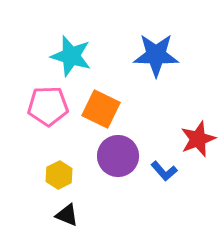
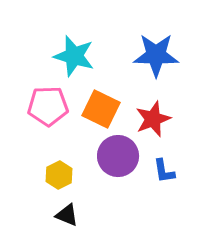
cyan star: moved 3 px right
red star: moved 45 px left, 20 px up
blue L-shape: rotated 32 degrees clockwise
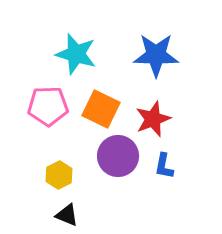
cyan star: moved 2 px right, 2 px up
blue L-shape: moved 5 px up; rotated 20 degrees clockwise
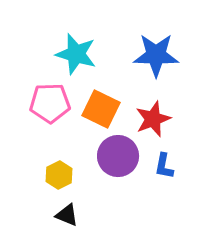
pink pentagon: moved 2 px right, 3 px up
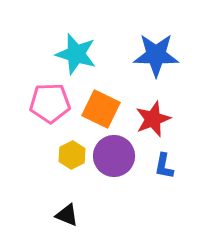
purple circle: moved 4 px left
yellow hexagon: moved 13 px right, 20 px up
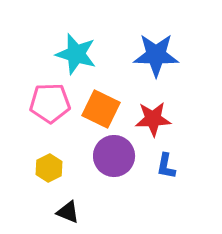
red star: rotated 18 degrees clockwise
yellow hexagon: moved 23 px left, 13 px down
blue L-shape: moved 2 px right
black triangle: moved 1 px right, 3 px up
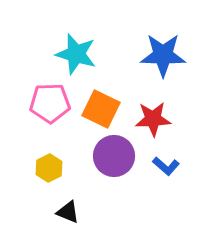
blue star: moved 7 px right
blue L-shape: rotated 60 degrees counterclockwise
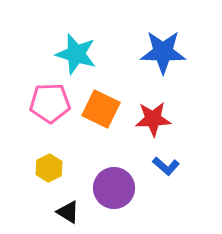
blue star: moved 3 px up
purple circle: moved 32 px down
black triangle: rotated 10 degrees clockwise
